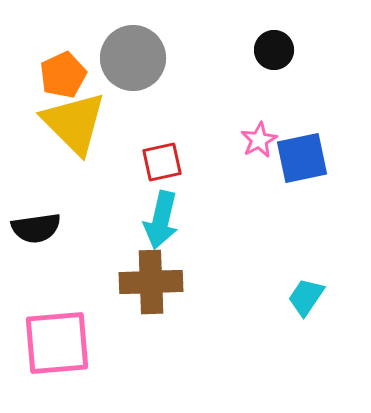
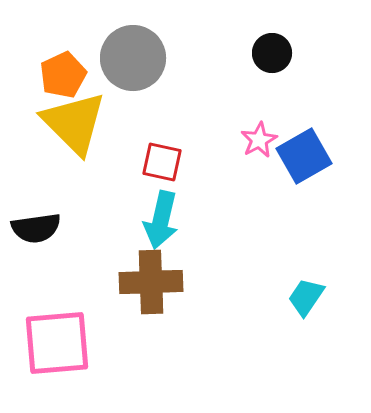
black circle: moved 2 px left, 3 px down
blue square: moved 2 px right, 2 px up; rotated 18 degrees counterclockwise
red square: rotated 24 degrees clockwise
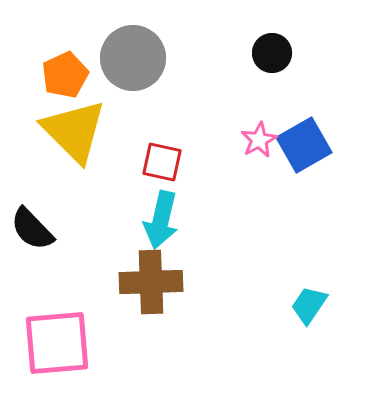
orange pentagon: moved 2 px right
yellow triangle: moved 8 px down
blue square: moved 11 px up
black semicircle: moved 4 px left, 1 px down; rotated 54 degrees clockwise
cyan trapezoid: moved 3 px right, 8 px down
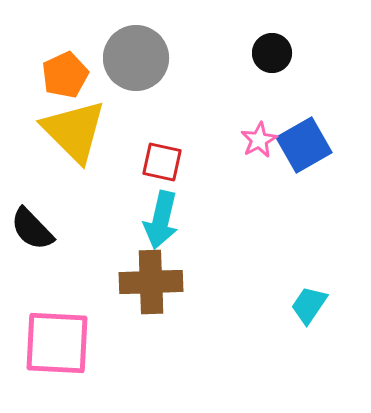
gray circle: moved 3 px right
pink square: rotated 8 degrees clockwise
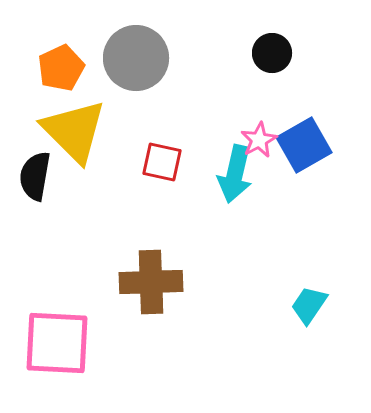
orange pentagon: moved 4 px left, 7 px up
cyan arrow: moved 74 px right, 46 px up
black semicircle: moved 3 px right, 53 px up; rotated 54 degrees clockwise
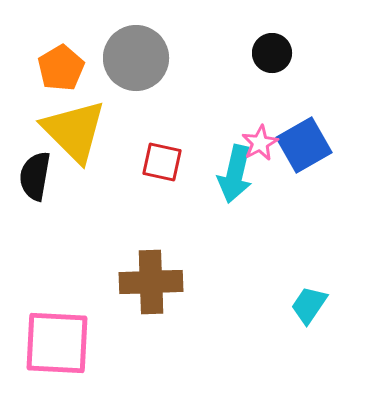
orange pentagon: rotated 6 degrees counterclockwise
pink star: moved 1 px right, 3 px down
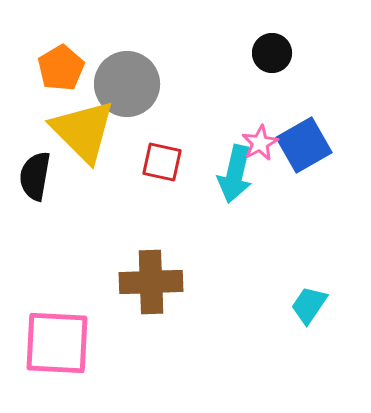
gray circle: moved 9 px left, 26 px down
yellow triangle: moved 9 px right
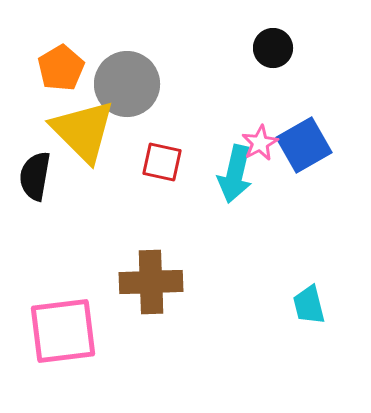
black circle: moved 1 px right, 5 px up
cyan trapezoid: rotated 48 degrees counterclockwise
pink square: moved 6 px right, 12 px up; rotated 10 degrees counterclockwise
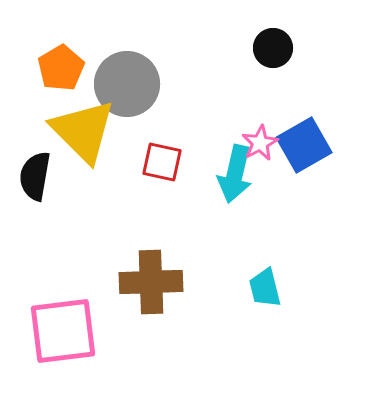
cyan trapezoid: moved 44 px left, 17 px up
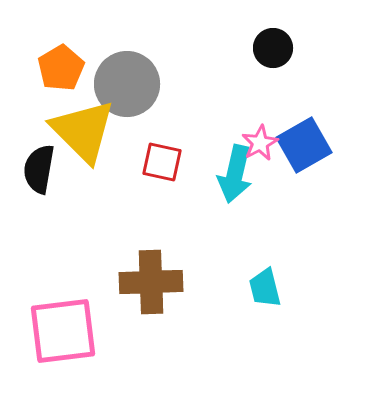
black semicircle: moved 4 px right, 7 px up
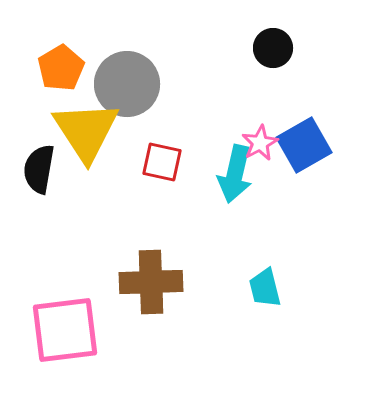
yellow triangle: moved 3 px right; rotated 12 degrees clockwise
pink square: moved 2 px right, 1 px up
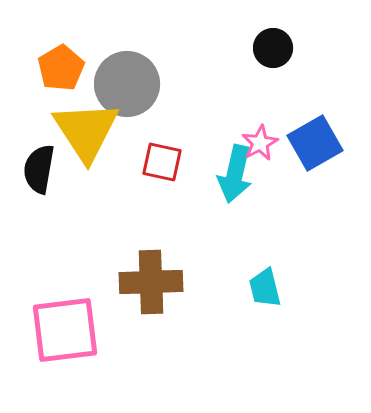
blue square: moved 11 px right, 2 px up
